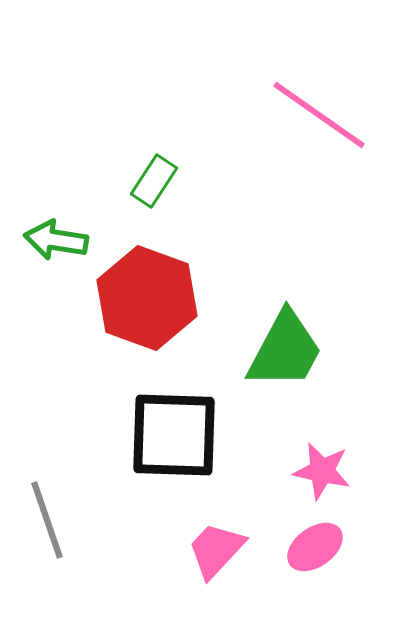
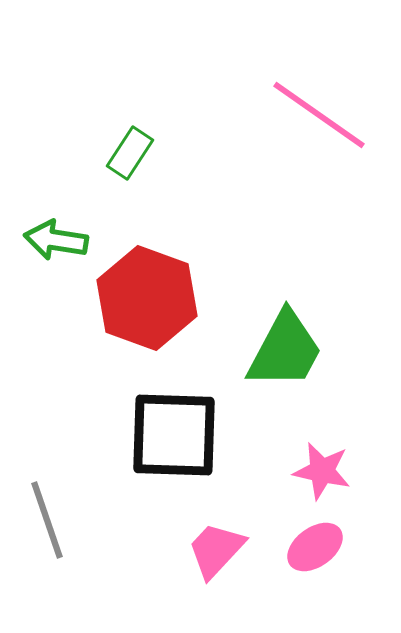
green rectangle: moved 24 px left, 28 px up
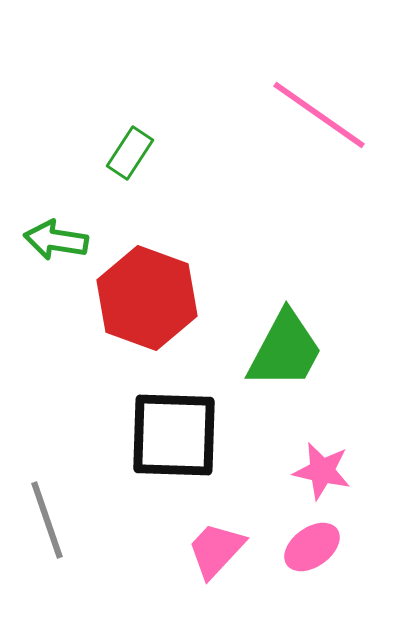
pink ellipse: moved 3 px left
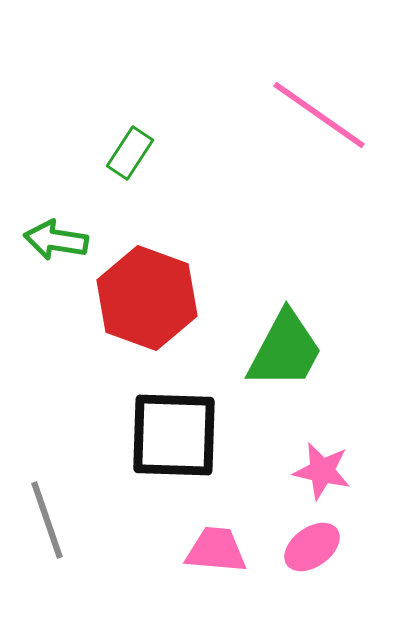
pink trapezoid: rotated 52 degrees clockwise
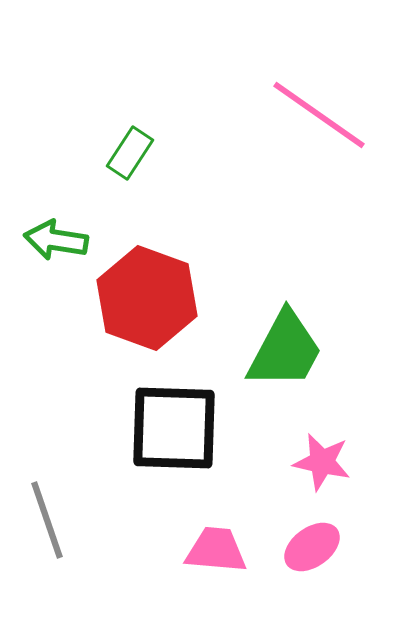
black square: moved 7 px up
pink star: moved 9 px up
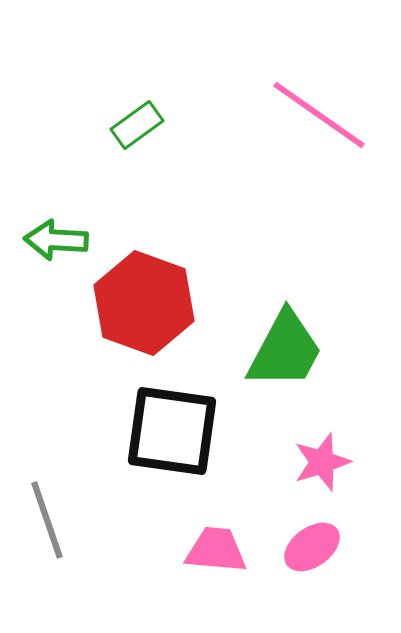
green rectangle: moved 7 px right, 28 px up; rotated 21 degrees clockwise
green arrow: rotated 6 degrees counterclockwise
red hexagon: moved 3 px left, 5 px down
black square: moved 2 px left, 3 px down; rotated 6 degrees clockwise
pink star: rotated 30 degrees counterclockwise
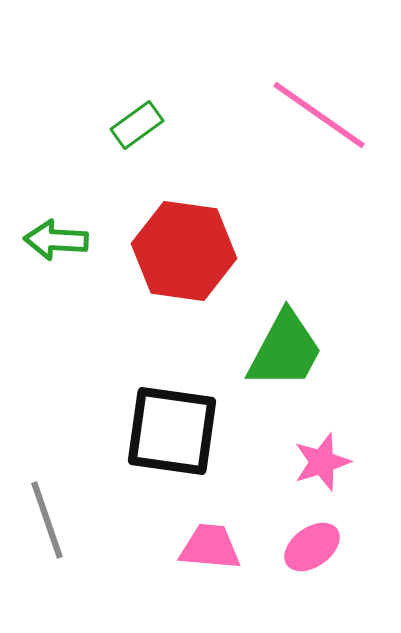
red hexagon: moved 40 px right, 52 px up; rotated 12 degrees counterclockwise
pink trapezoid: moved 6 px left, 3 px up
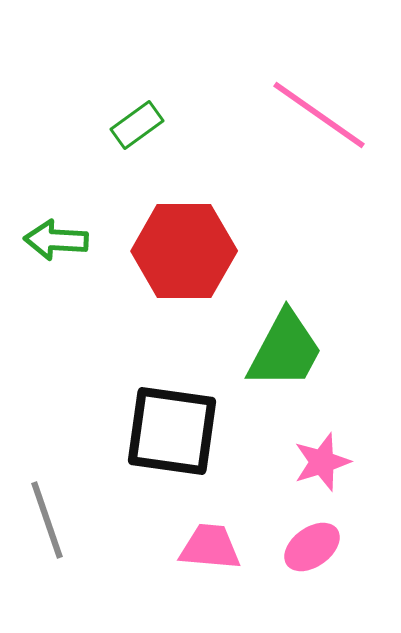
red hexagon: rotated 8 degrees counterclockwise
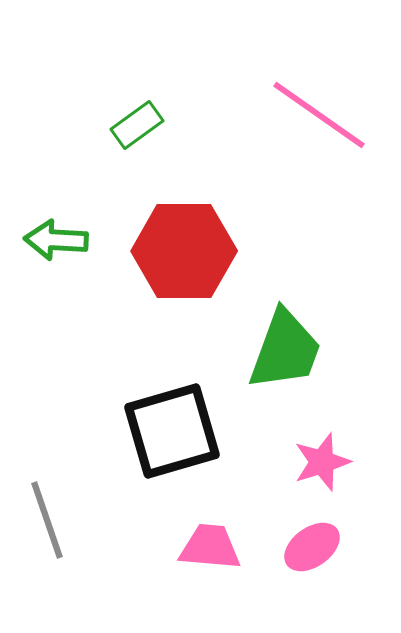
green trapezoid: rotated 8 degrees counterclockwise
black square: rotated 24 degrees counterclockwise
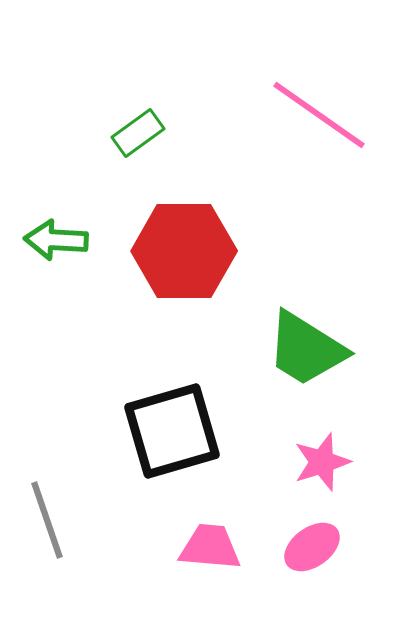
green rectangle: moved 1 px right, 8 px down
green trapezoid: moved 21 px right, 1 px up; rotated 102 degrees clockwise
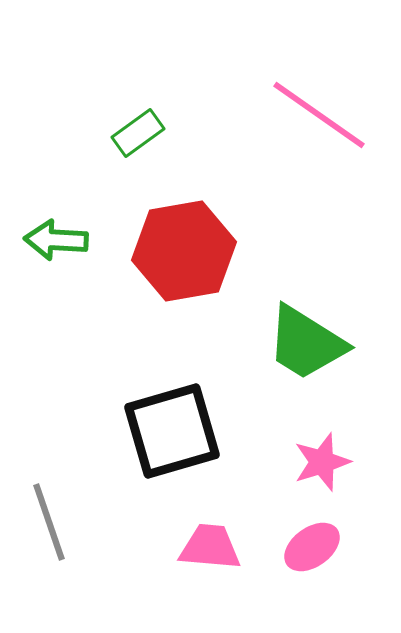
red hexagon: rotated 10 degrees counterclockwise
green trapezoid: moved 6 px up
gray line: moved 2 px right, 2 px down
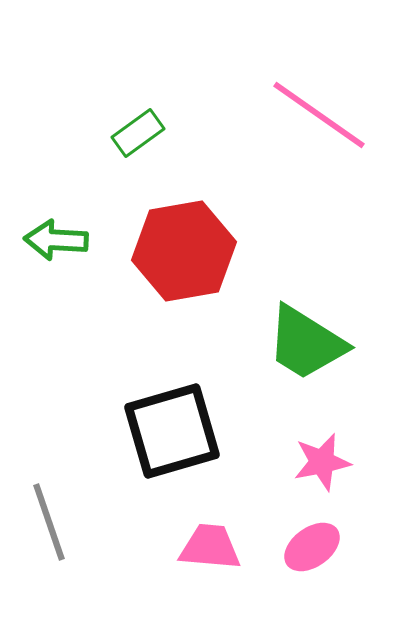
pink star: rotated 6 degrees clockwise
